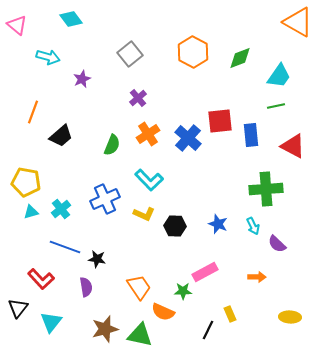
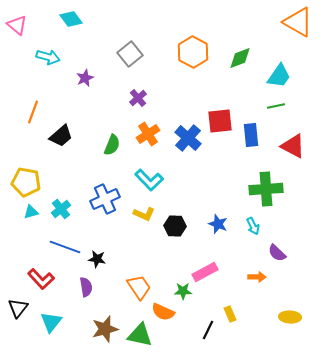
purple star at (82, 79): moved 3 px right, 1 px up
purple semicircle at (277, 244): moved 9 px down
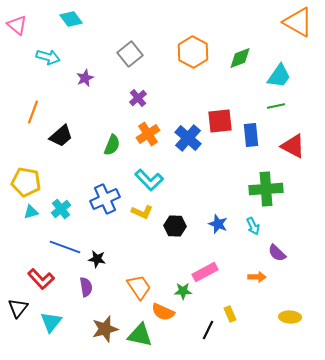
yellow L-shape at (144, 214): moved 2 px left, 2 px up
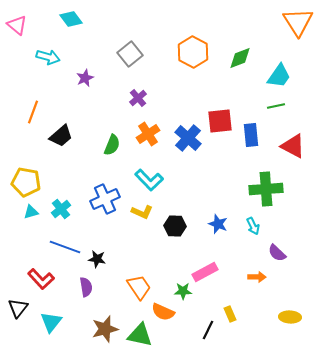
orange triangle at (298, 22): rotated 28 degrees clockwise
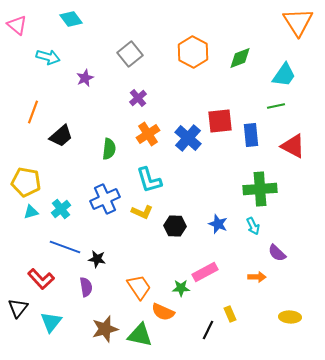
cyan trapezoid at (279, 76): moved 5 px right, 1 px up
green semicircle at (112, 145): moved 3 px left, 4 px down; rotated 15 degrees counterclockwise
cyan L-shape at (149, 180): rotated 28 degrees clockwise
green cross at (266, 189): moved 6 px left
green star at (183, 291): moved 2 px left, 3 px up
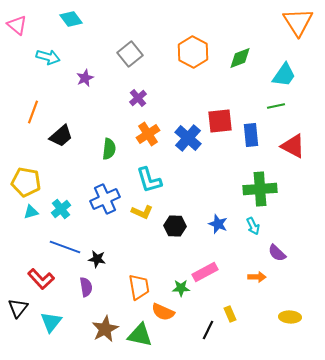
orange trapezoid at (139, 287): rotated 24 degrees clockwise
brown star at (105, 329): rotated 12 degrees counterclockwise
